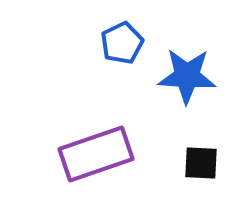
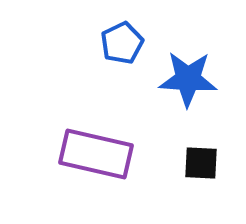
blue star: moved 1 px right, 3 px down
purple rectangle: rotated 32 degrees clockwise
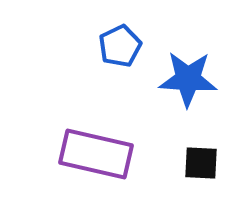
blue pentagon: moved 2 px left, 3 px down
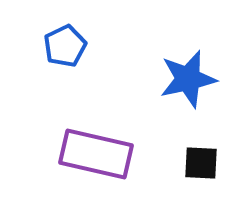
blue pentagon: moved 55 px left
blue star: rotated 16 degrees counterclockwise
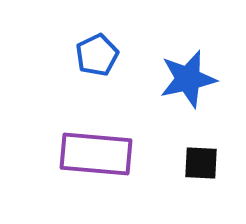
blue pentagon: moved 32 px right, 9 px down
purple rectangle: rotated 8 degrees counterclockwise
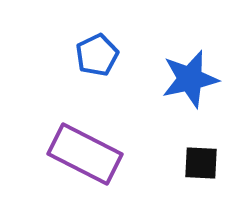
blue star: moved 2 px right
purple rectangle: moved 11 px left; rotated 22 degrees clockwise
